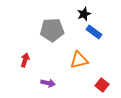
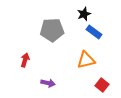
orange triangle: moved 7 px right
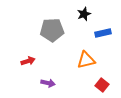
blue rectangle: moved 9 px right, 1 px down; rotated 49 degrees counterclockwise
red arrow: moved 3 px right, 1 px down; rotated 56 degrees clockwise
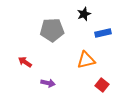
red arrow: moved 3 px left, 1 px down; rotated 128 degrees counterclockwise
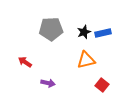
black star: moved 18 px down
gray pentagon: moved 1 px left, 1 px up
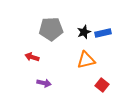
red arrow: moved 7 px right, 5 px up; rotated 16 degrees counterclockwise
purple arrow: moved 4 px left
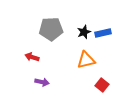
purple arrow: moved 2 px left, 1 px up
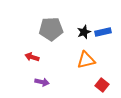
blue rectangle: moved 1 px up
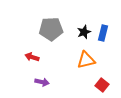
blue rectangle: moved 1 px down; rotated 63 degrees counterclockwise
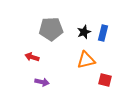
red square: moved 3 px right, 5 px up; rotated 24 degrees counterclockwise
